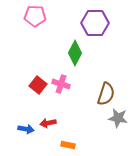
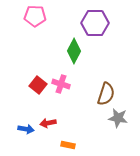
green diamond: moved 1 px left, 2 px up
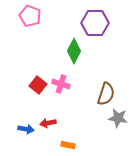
pink pentagon: moved 5 px left; rotated 20 degrees clockwise
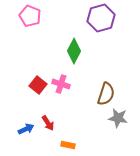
purple hexagon: moved 6 px right, 5 px up; rotated 16 degrees counterclockwise
red arrow: rotated 112 degrees counterclockwise
blue arrow: rotated 35 degrees counterclockwise
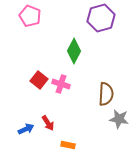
red square: moved 1 px right, 5 px up
brown semicircle: rotated 15 degrees counterclockwise
gray star: moved 1 px right, 1 px down
